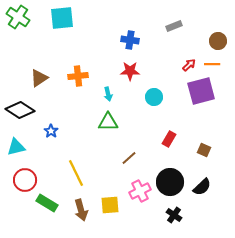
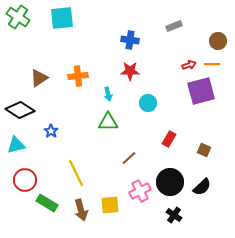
red arrow: rotated 24 degrees clockwise
cyan circle: moved 6 px left, 6 px down
cyan triangle: moved 2 px up
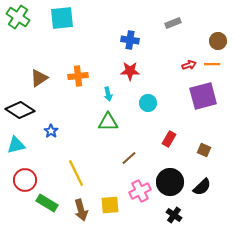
gray rectangle: moved 1 px left, 3 px up
purple square: moved 2 px right, 5 px down
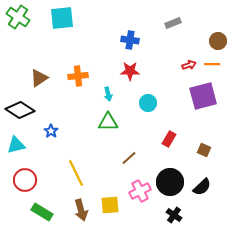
green rectangle: moved 5 px left, 9 px down
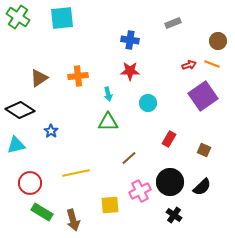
orange line: rotated 21 degrees clockwise
purple square: rotated 20 degrees counterclockwise
yellow line: rotated 76 degrees counterclockwise
red circle: moved 5 px right, 3 px down
brown arrow: moved 8 px left, 10 px down
